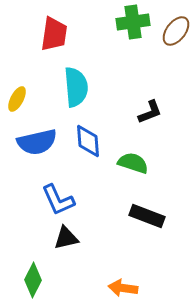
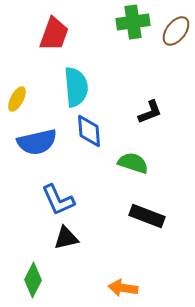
red trapezoid: rotated 12 degrees clockwise
blue diamond: moved 1 px right, 10 px up
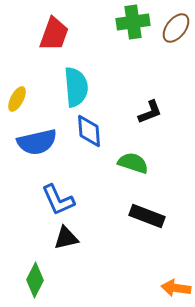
brown ellipse: moved 3 px up
green diamond: moved 2 px right
orange arrow: moved 53 px right
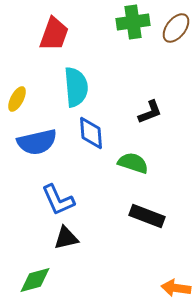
blue diamond: moved 2 px right, 2 px down
green diamond: rotated 48 degrees clockwise
